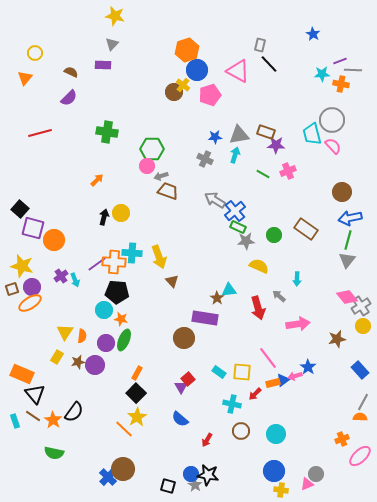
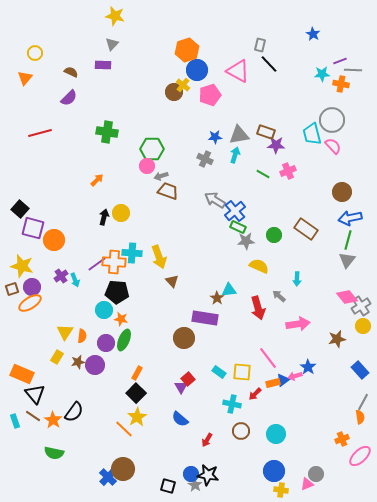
orange semicircle at (360, 417): rotated 80 degrees clockwise
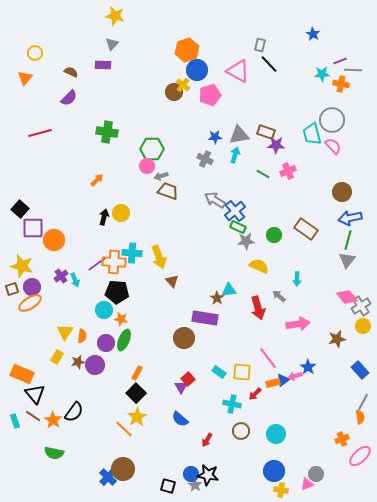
purple square at (33, 228): rotated 15 degrees counterclockwise
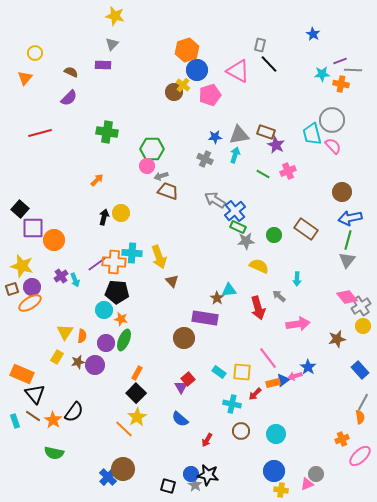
purple star at (276, 145): rotated 24 degrees clockwise
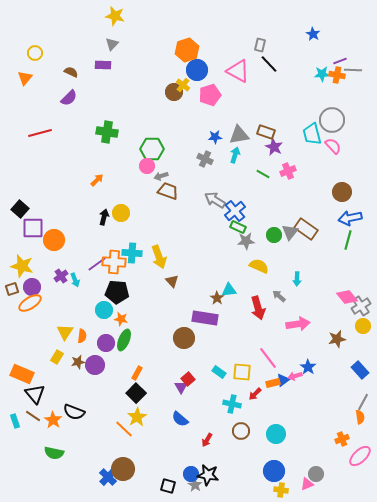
orange cross at (341, 84): moved 4 px left, 9 px up
purple star at (276, 145): moved 2 px left, 2 px down
gray triangle at (347, 260): moved 57 px left, 28 px up
black semicircle at (74, 412): rotated 75 degrees clockwise
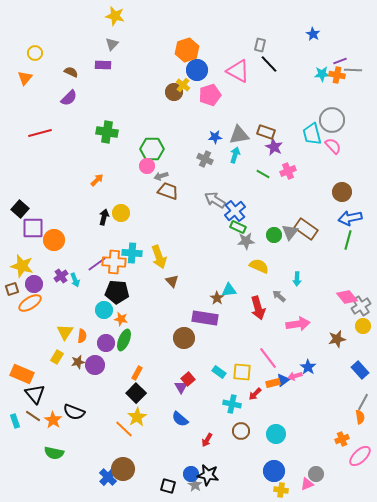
purple circle at (32, 287): moved 2 px right, 3 px up
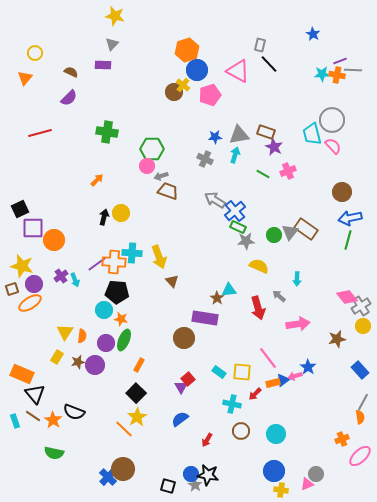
black square at (20, 209): rotated 24 degrees clockwise
orange rectangle at (137, 373): moved 2 px right, 8 px up
blue semicircle at (180, 419): rotated 102 degrees clockwise
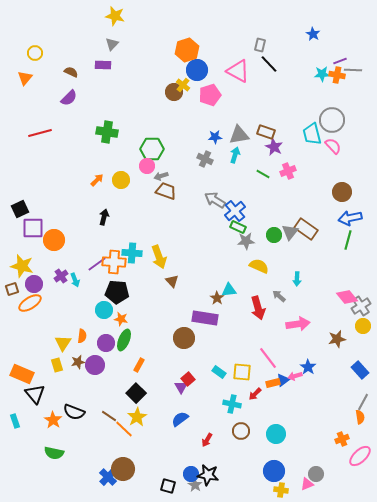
brown trapezoid at (168, 191): moved 2 px left
yellow circle at (121, 213): moved 33 px up
yellow triangle at (65, 332): moved 2 px left, 11 px down
yellow rectangle at (57, 357): moved 8 px down; rotated 48 degrees counterclockwise
brown line at (33, 416): moved 76 px right
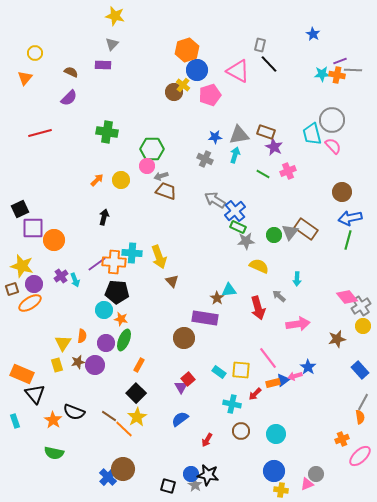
yellow square at (242, 372): moved 1 px left, 2 px up
